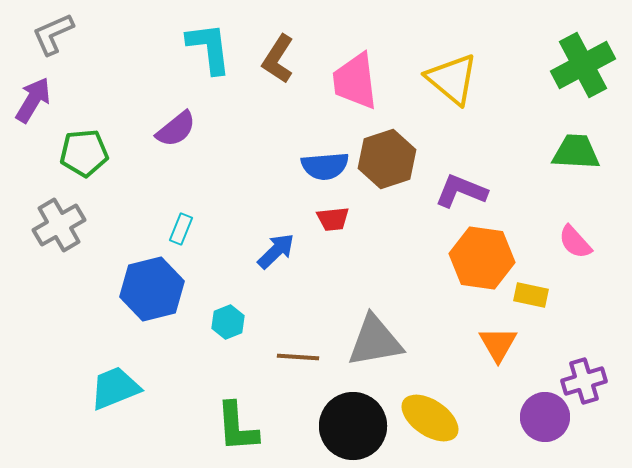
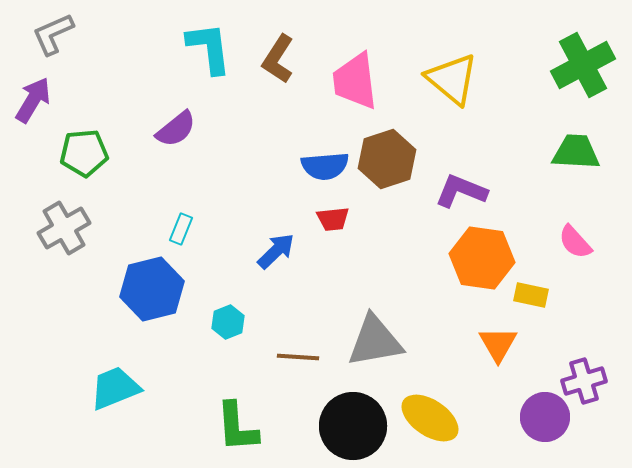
gray cross: moved 5 px right, 3 px down
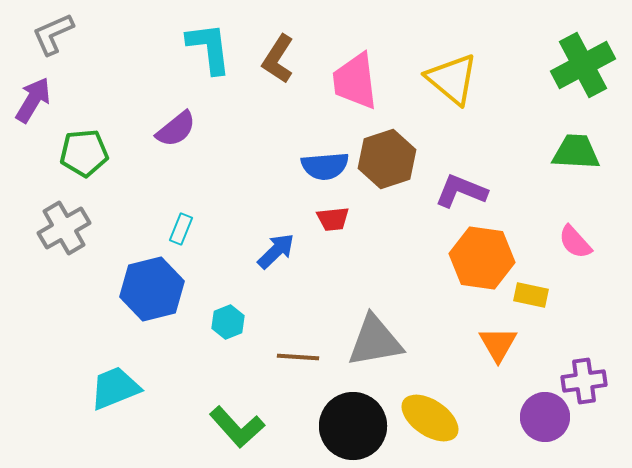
purple cross: rotated 9 degrees clockwise
green L-shape: rotated 38 degrees counterclockwise
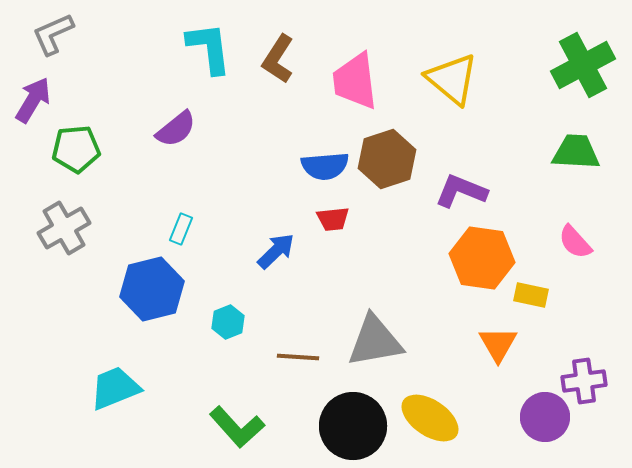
green pentagon: moved 8 px left, 4 px up
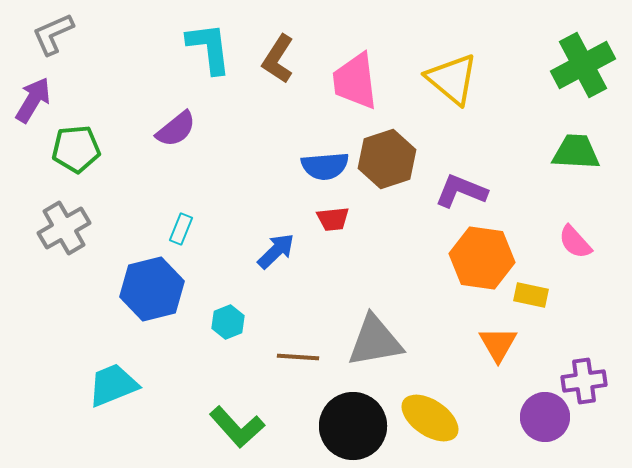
cyan trapezoid: moved 2 px left, 3 px up
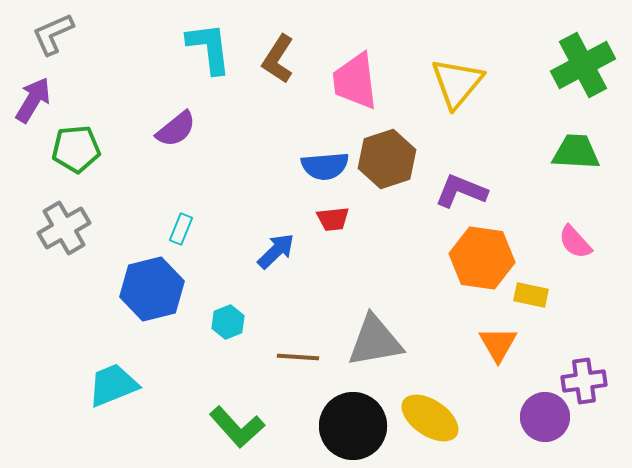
yellow triangle: moved 5 px right, 4 px down; rotated 30 degrees clockwise
